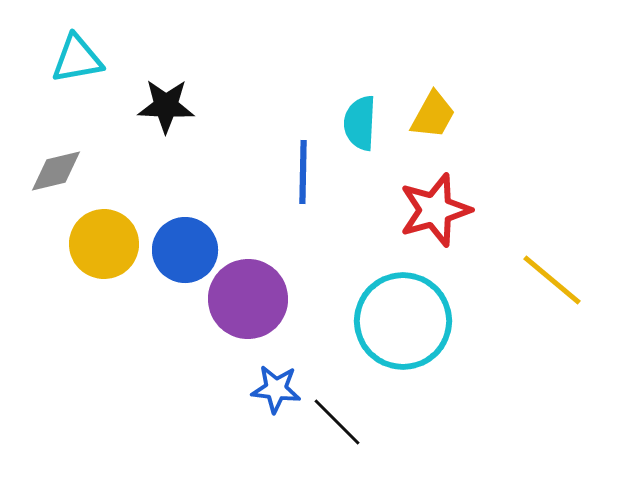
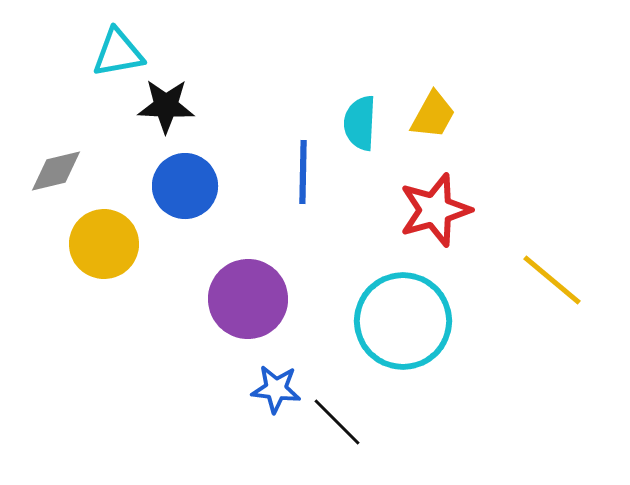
cyan triangle: moved 41 px right, 6 px up
blue circle: moved 64 px up
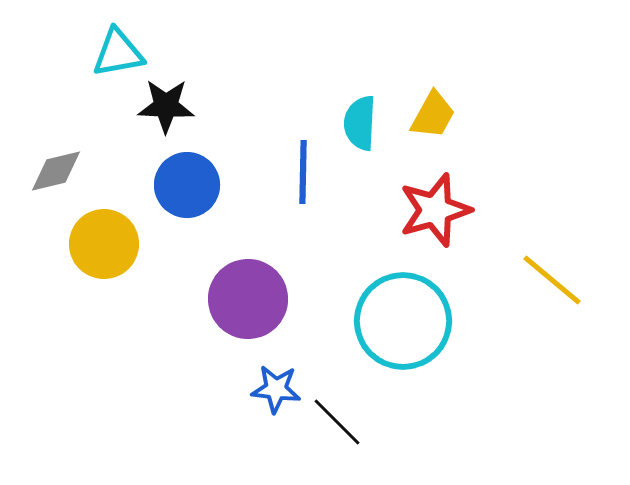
blue circle: moved 2 px right, 1 px up
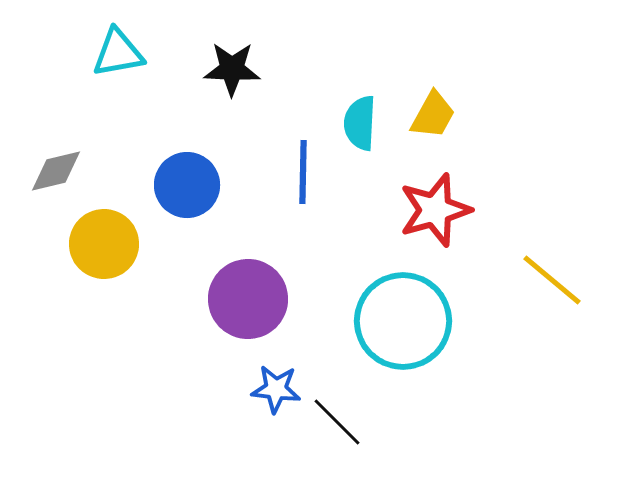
black star: moved 66 px right, 37 px up
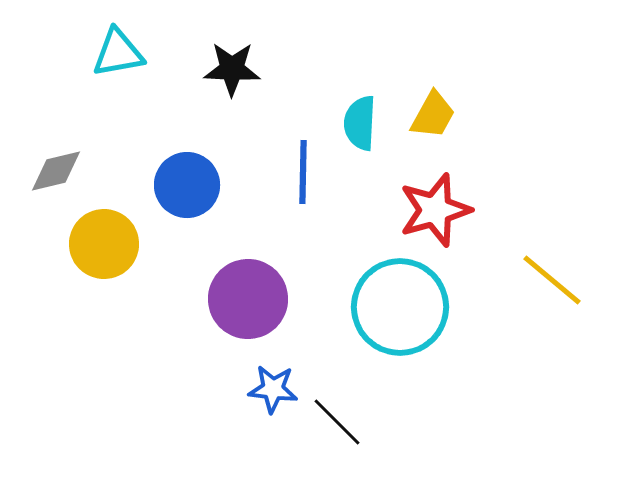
cyan circle: moved 3 px left, 14 px up
blue star: moved 3 px left
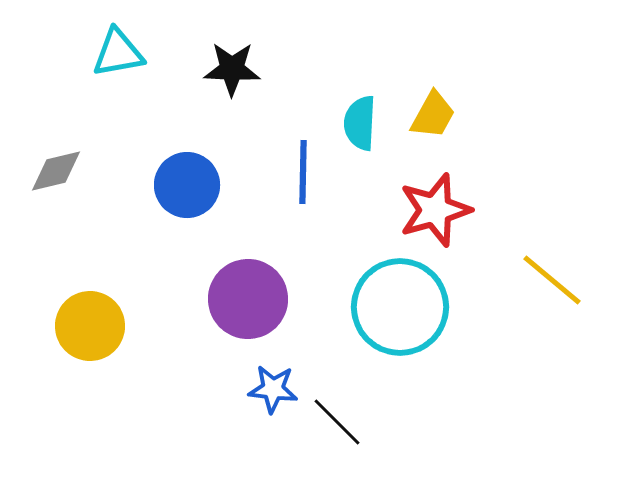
yellow circle: moved 14 px left, 82 px down
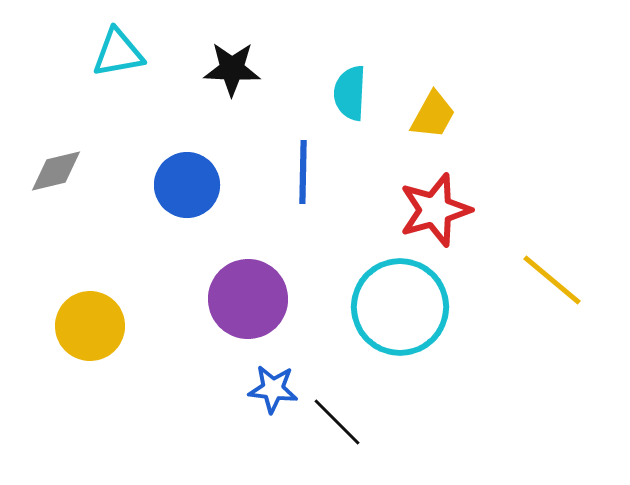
cyan semicircle: moved 10 px left, 30 px up
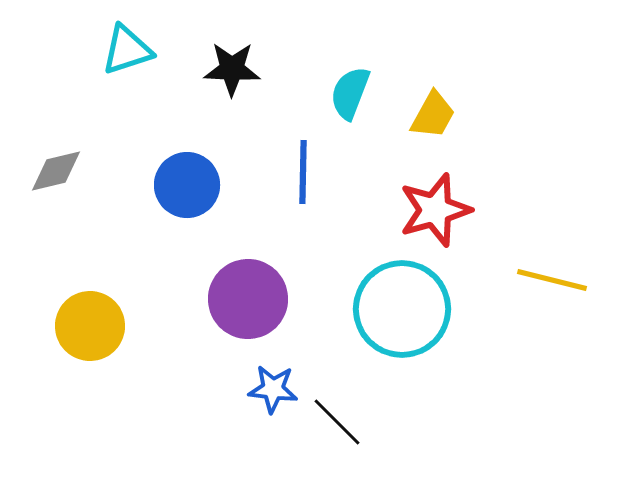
cyan triangle: moved 9 px right, 3 px up; rotated 8 degrees counterclockwise
cyan semicircle: rotated 18 degrees clockwise
yellow line: rotated 26 degrees counterclockwise
cyan circle: moved 2 px right, 2 px down
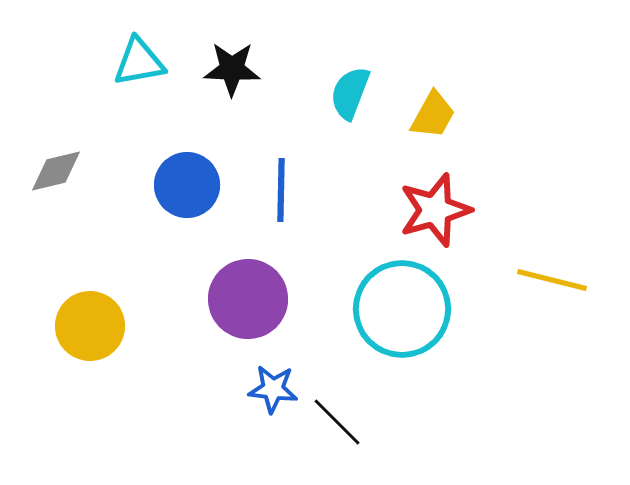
cyan triangle: moved 12 px right, 12 px down; rotated 8 degrees clockwise
blue line: moved 22 px left, 18 px down
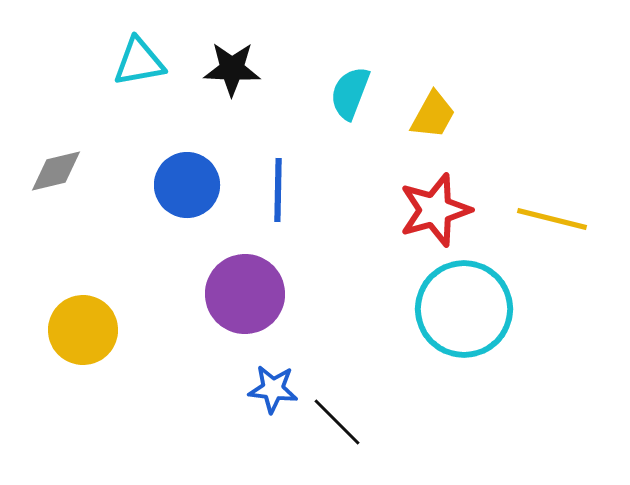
blue line: moved 3 px left
yellow line: moved 61 px up
purple circle: moved 3 px left, 5 px up
cyan circle: moved 62 px right
yellow circle: moved 7 px left, 4 px down
